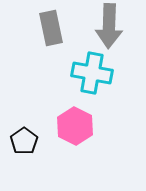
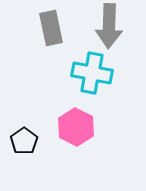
pink hexagon: moved 1 px right, 1 px down
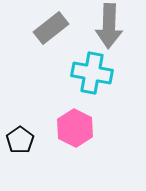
gray rectangle: rotated 64 degrees clockwise
pink hexagon: moved 1 px left, 1 px down
black pentagon: moved 4 px left, 1 px up
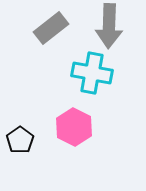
pink hexagon: moved 1 px left, 1 px up
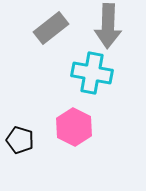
gray arrow: moved 1 px left
black pentagon: rotated 20 degrees counterclockwise
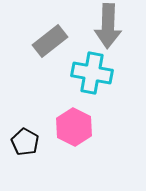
gray rectangle: moved 1 px left, 13 px down
black pentagon: moved 5 px right, 2 px down; rotated 12 degrees clockwise
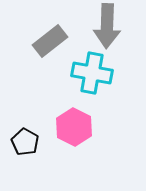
gray arrow: moved 1 px left
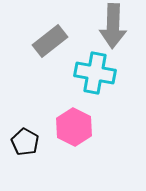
gray arrow: moved 6 px right
cyan cross: moved 3 px right
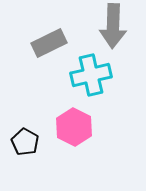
gray rectangle: moved 1 px left, 2 px down; rotated 12 degrees clockwise
cyan cross: moved 4 px left, 2 px down; rotated 24 degrees counterclockwise
